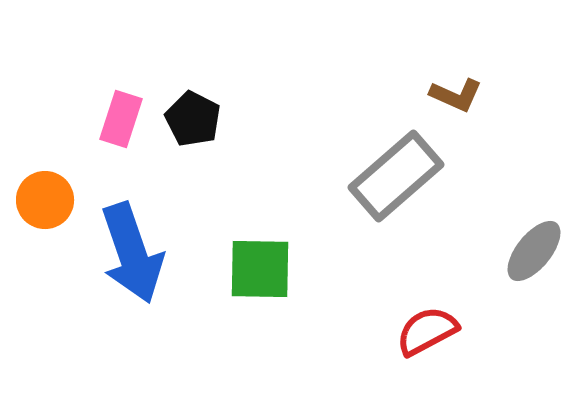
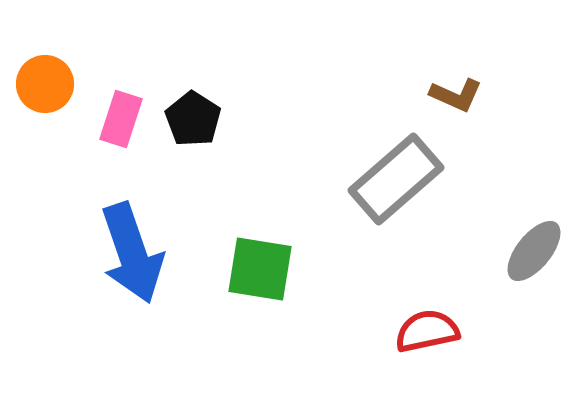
black pentagon: rotated 6 degrees clockwise
gray rectangle: moved 3 px down
orange circle: moved 116 px up
green square: rotated 8 degrees clockwise
red semicircle: rotated 16 degrees clockwise
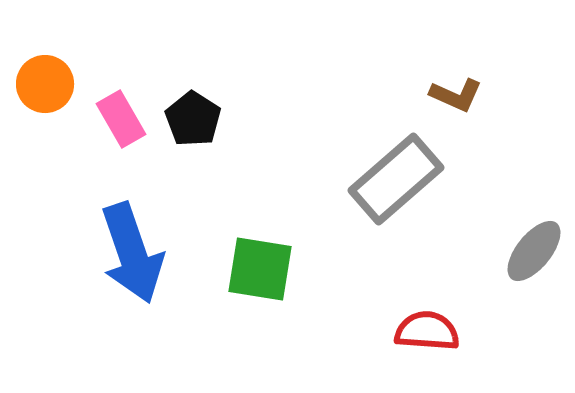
pink rectangle: rotated 48 degrees counterclockwise
red semicircle: rotated 16 degrees clockwise
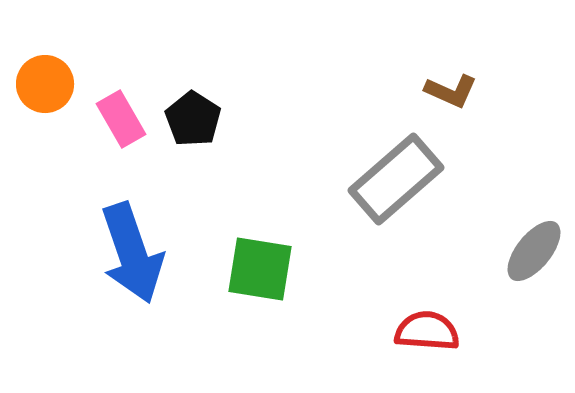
brown L-shape: moved 5 px left, 4 px up
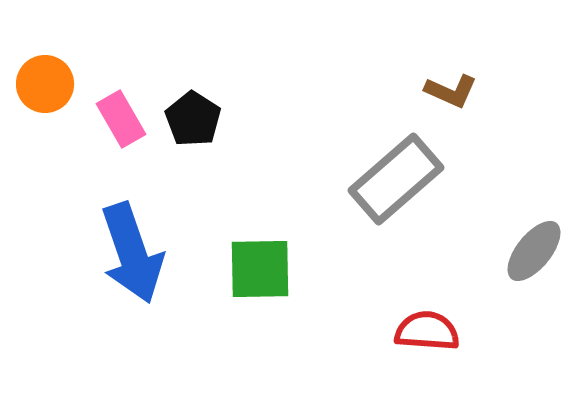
green square: rotated 10 degrees counterclockwise
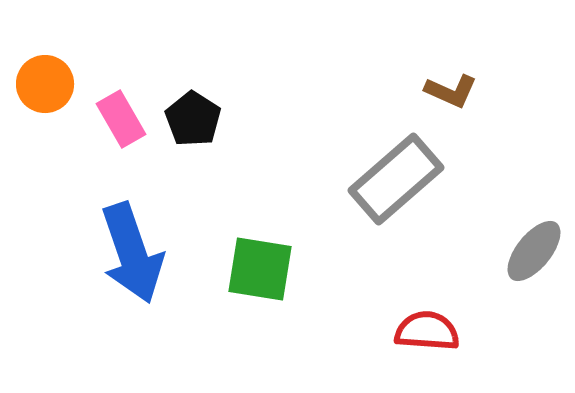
green square: rotated 10 degrees clockwise
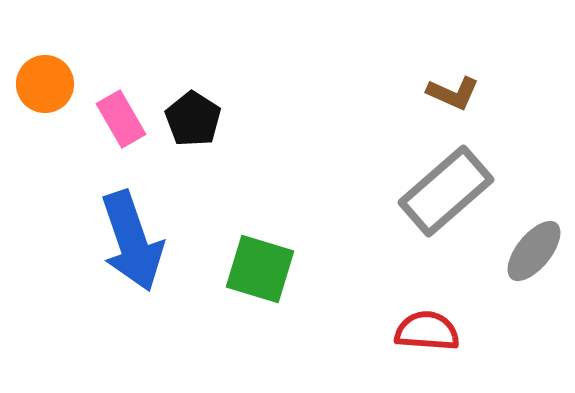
brown L-shape: moved 2 px right, 2 px down
gray rectangle: moved 50 px right, 12 px down
blue arrow: moved 12 px up
green square: rotated 8 degrees clockwise
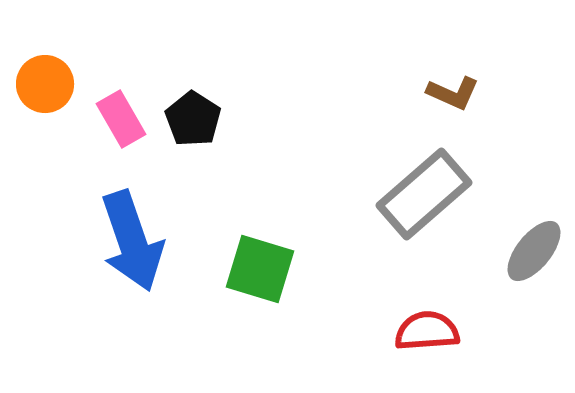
gray rectangle: moved 22 px left, 3 px down
red semicircle: rotated 8 degrees counterclockwise
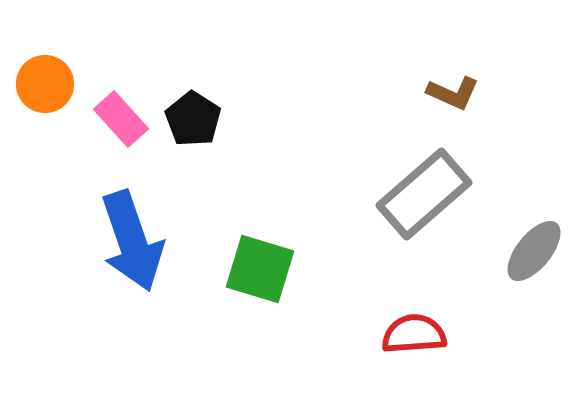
pink rectangle: rotated 12 degrees counterclockwise
red semicircle: moved 13 px left, 3 px down
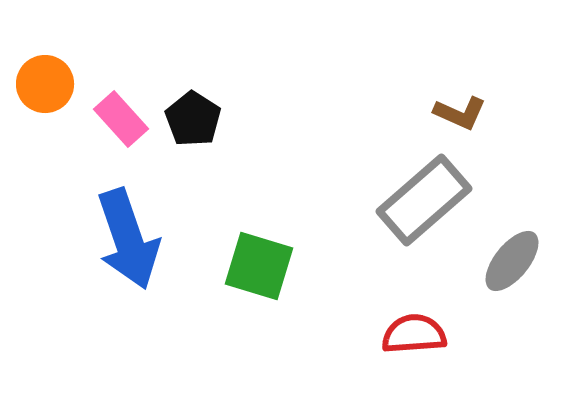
brown L-shape: moved 7 px right, 20 px down
gray rectangle: moved 6 px down
blue arrow: moved 4 px left, 2 px up
gray ellipse: moved 22 px left, 10 px down
green square: moved 1 px left, 3 px up
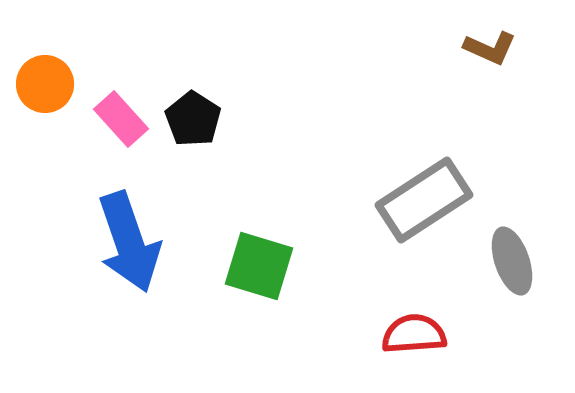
brown L-shape: moved 30 px right, 65 px up
gray rectangle: rotated 8 degrees clockwise
blue arrow: moved 1 px right, 3 px down
gray ellipse: rotated 58 degrees counterclockwise
